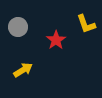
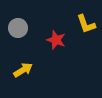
gray circle: moved 1 px down
red star: rotated 18 degrees counterclockwise
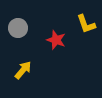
yellow arrow: rotated 18 degrees counterclockwise
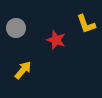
gray circle: moved 2 px left
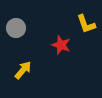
red star: moved 5 px right, 5 px down
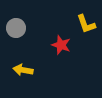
yellow arrow: rotated 120 degrees counterclockwise
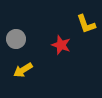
gray circle: moved 11 px down
yellow arrow: rotated 42 degrees counterclockwise
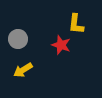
yellow L-shape: moved 10 px left; rotated 25 degrees clockwise
gray circle: moved 2 px right
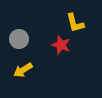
yellow L-shape: moved 1 px left, 1 px up; rotated 20 degrees counterclockwise
gray circle: moved 1 px right
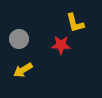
red star: rotated 18 degrees counterclockwise
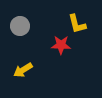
yellow L-shape: moved 2 px right, 1 px down
gray circle: moved 1 px right, 13 px up
